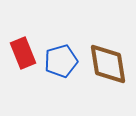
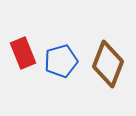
brown diamond: rotated 30 degrees clockwise
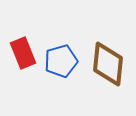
brown diamond: rotated 15 degrees counterclockwise
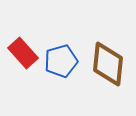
red rectangle: rotated 20 degrees counterclockwise
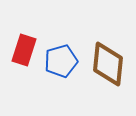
red rectangle: moved 1 px right, 3 px up; rotated 60 degrees clockwise
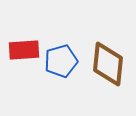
red rectangle: rotated 68 degrees clockwise
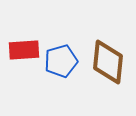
brown diamond: moved 2 px up
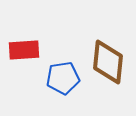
blue pentagon: moved 2 px right, 17 px down; rotated 8 degrees clockwise
